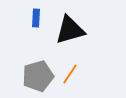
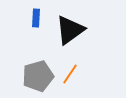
black triangle: rotated 20 degrees counterclockwise
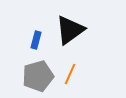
blue rectangle: moved 22 px down; rotated 12 degrees clockwise
orange line: rotated 10 degrees counterclockwise
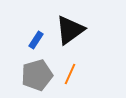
blue rectangle: rotated 18 degrees clockwise
gray pentagon: moved 1 px left, 1 px up
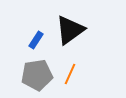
gray pentagon: rotated 8 degrees clockwise
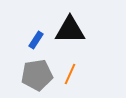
black triangle: rotated 36 degrees clockwise
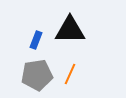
blue rectangle: rotated 12 degrees counterclockwise
